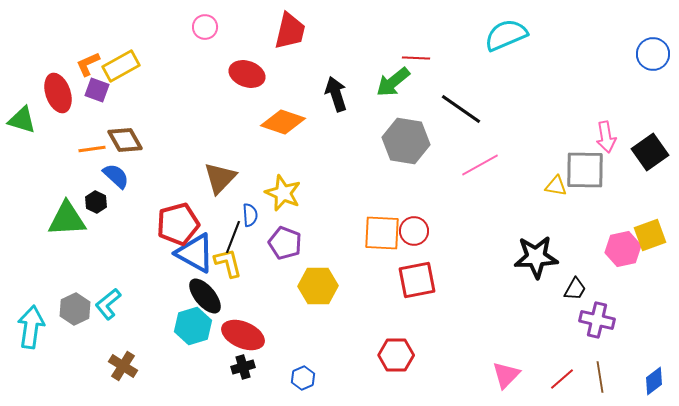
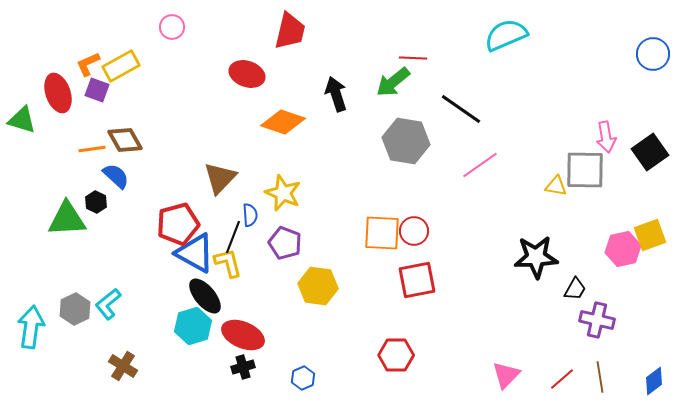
pink circle at (205, 27): moved 33 px left
red line at (416, 58): moved 3 px left
pink line at (480, 165): rotated 6 degrees counterclockwise
yellow hexagon at (318, 286): rotated 9 degrees clockwise
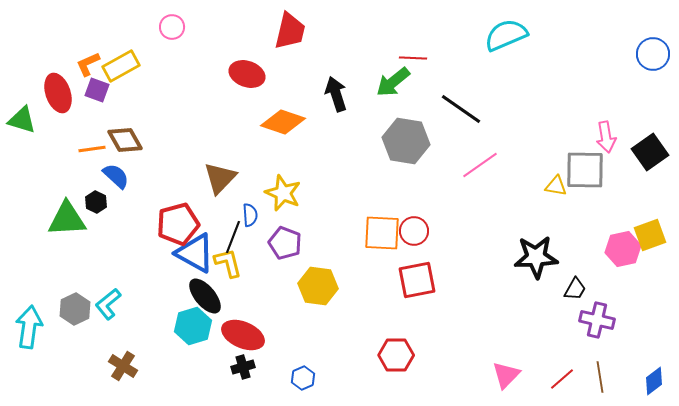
cyan arrow at (31, 327): moved 2 px left
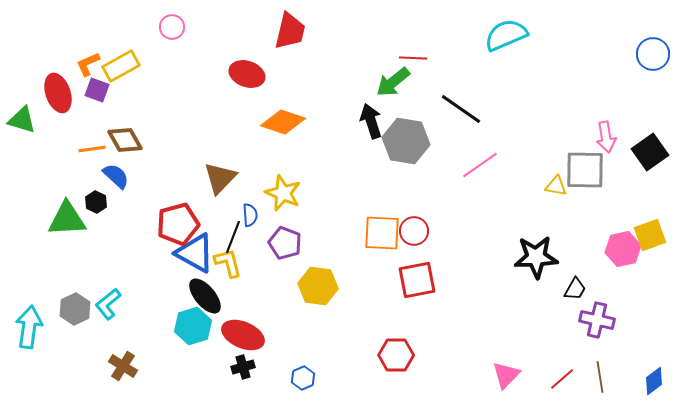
black arrow at (336, 94): moved 35 px right, 27 px down
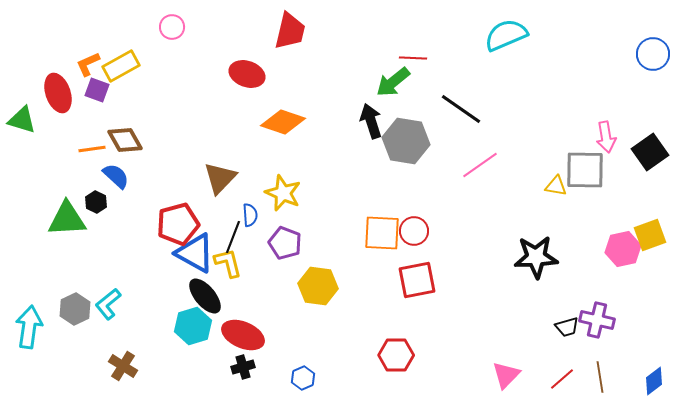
black trapezoid at (575, 289): moved 8 px left, 38 px down; rotated 45 degrees clockwise
